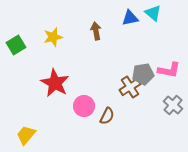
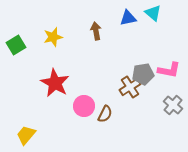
blue triangle: moved 2 px left
brown semicircle: moved 2 px left, 2 px up
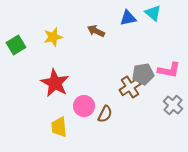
brown arrow: rotated 54 degrees counterclockwise
yellow trapezoid: moved 33 px right, 8 px up; rotated 45 degrees counterclockwise
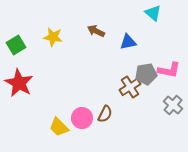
blue triangle: moved 24 px down
yellow star: rotated 24 degrees clockwise
gray pentagon: moved 3 px right
red star: moved 36 px left
pink circle: moved 2 px left, 12 px down
yellow trapezoid: rotated 40 degrees counterclockwise
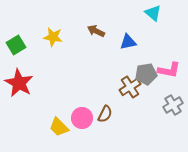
gray cross: rotated 18 degrees clockwise
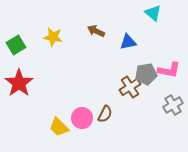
red star: rotated 8 degrees clockwise
